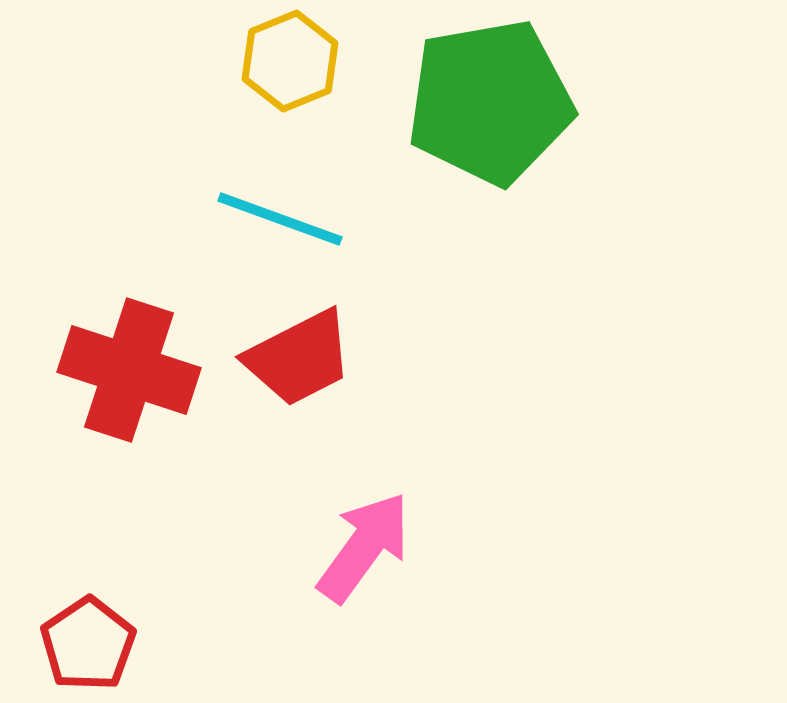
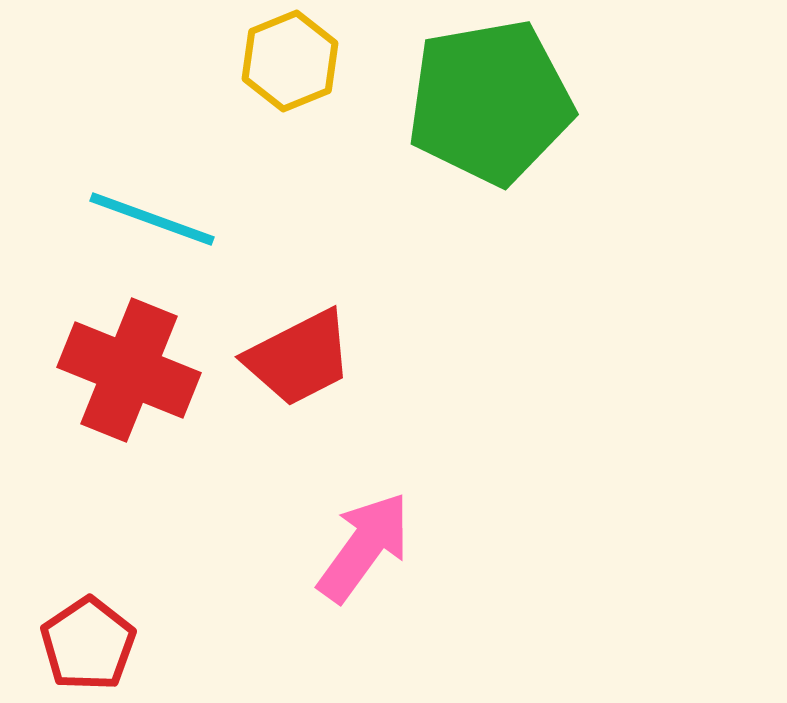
cyan line: moved 128 px left
red cross: rotated 4 degrees clockwise
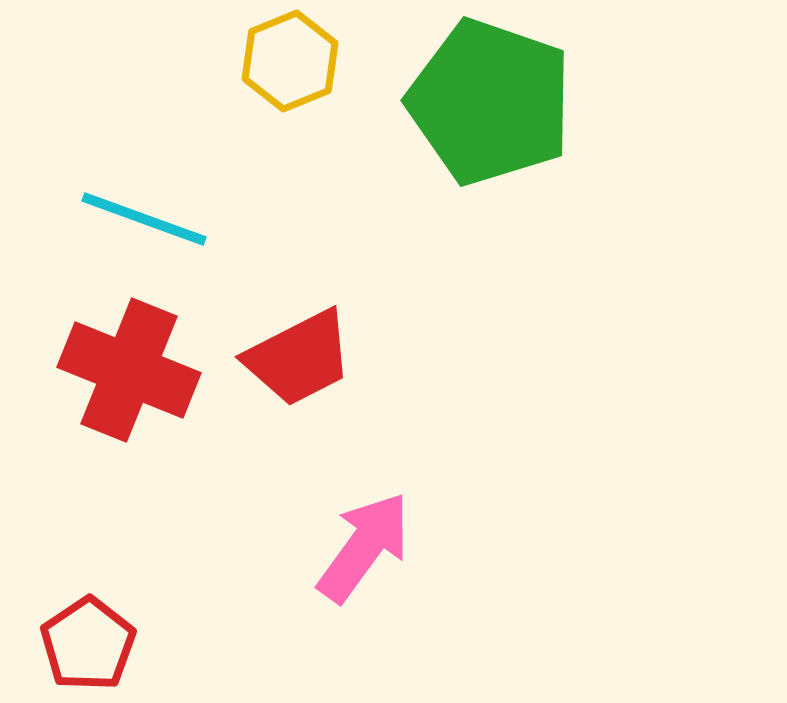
green pentagon: rotated 29 degrees clockwise
cyan line: moved 8 px left
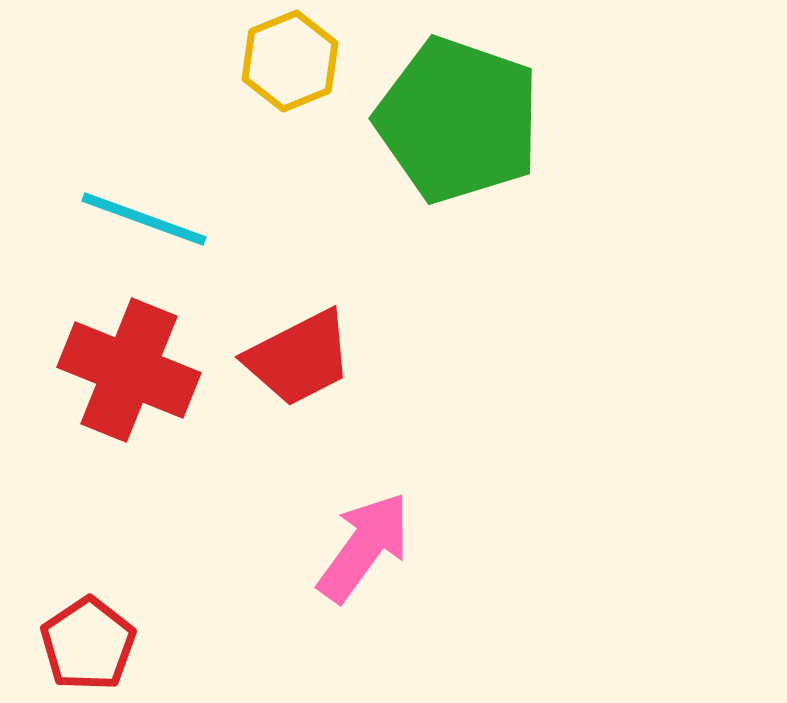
green pentagon: moved 32 px left, 18 px down
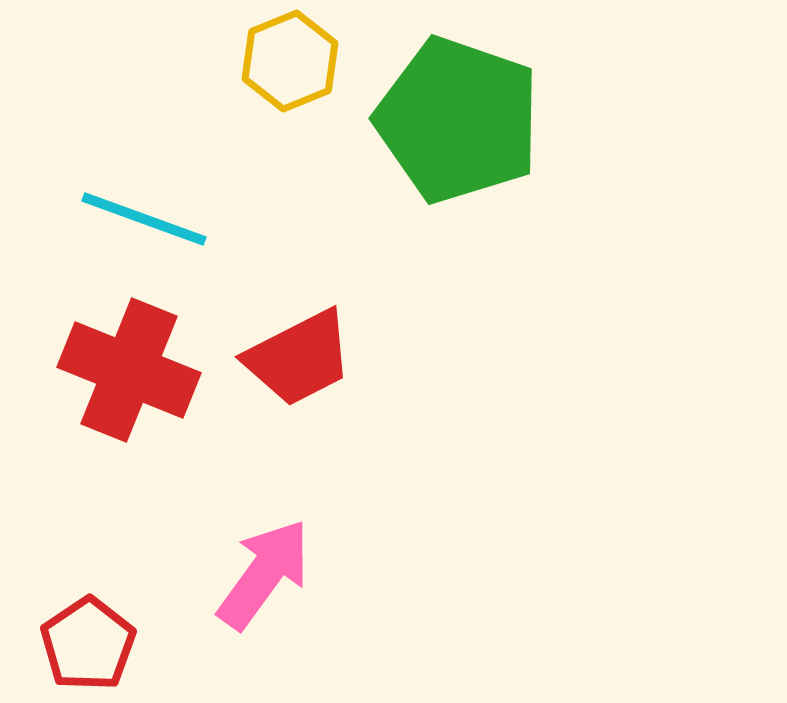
pink arrow: moved 100 px left, 27 px down
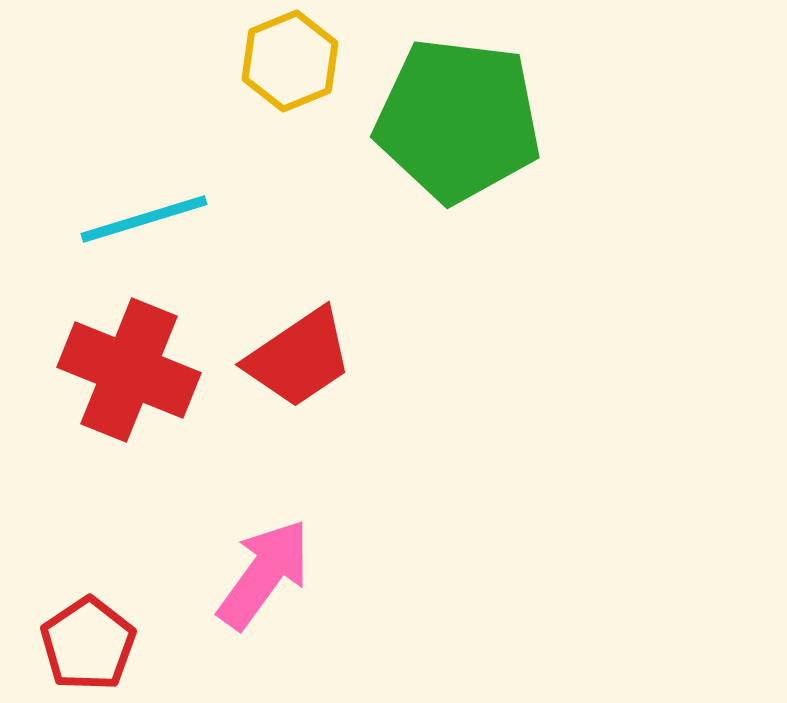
green pentagon: rotated 12 degrees counterclockwise
cyan line: rotated 37 degrees counterclockwise
red trapezoid: rotated 7 degrees counterclockwise
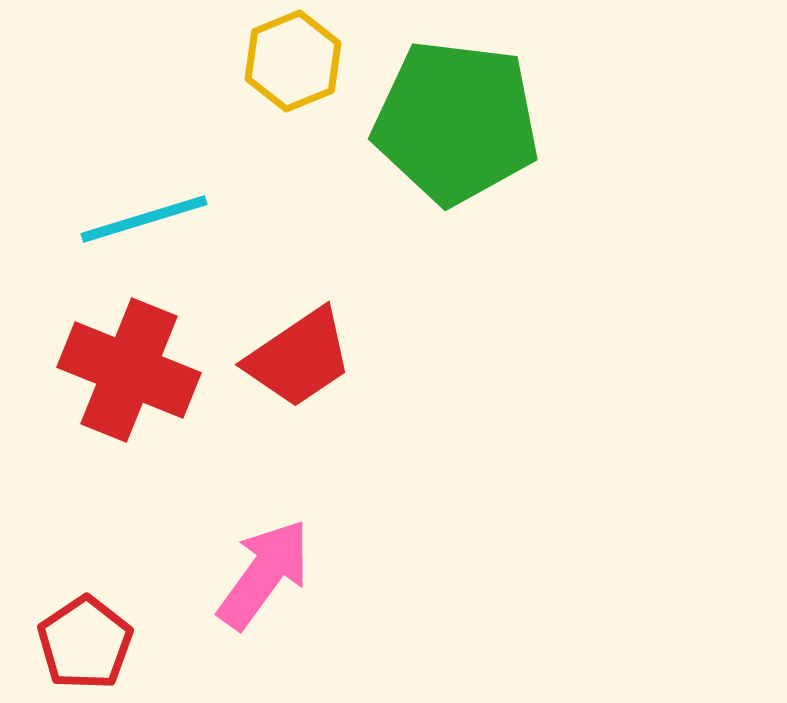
yellow hexagon: moved 3 px right
green pentagon: moved 2 px left, 2 px down
red pentagon: moved 3 px left, 1 px up
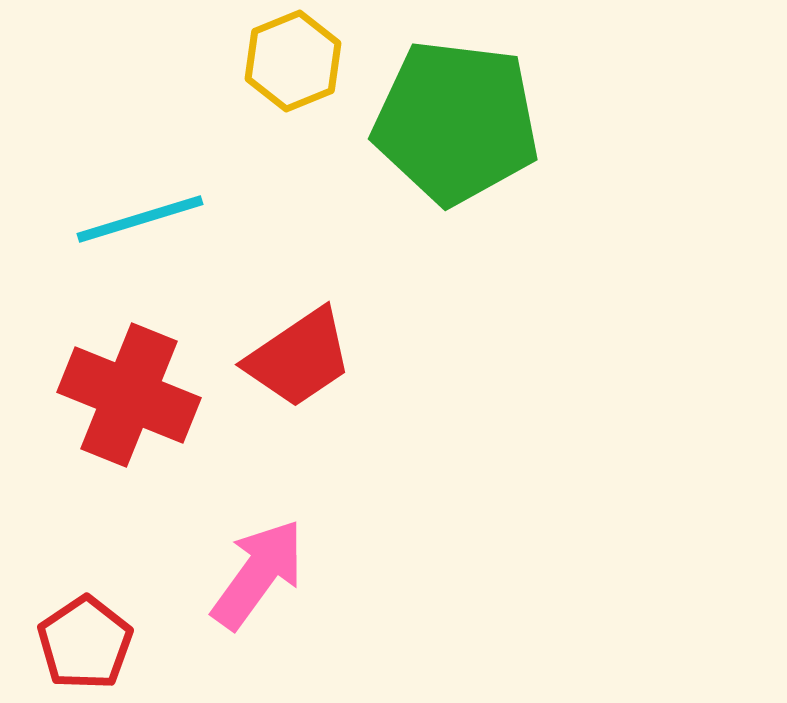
cyan line: moved 4 px left
red cross: moved 25 px down
pink arrow: moved 6 px left
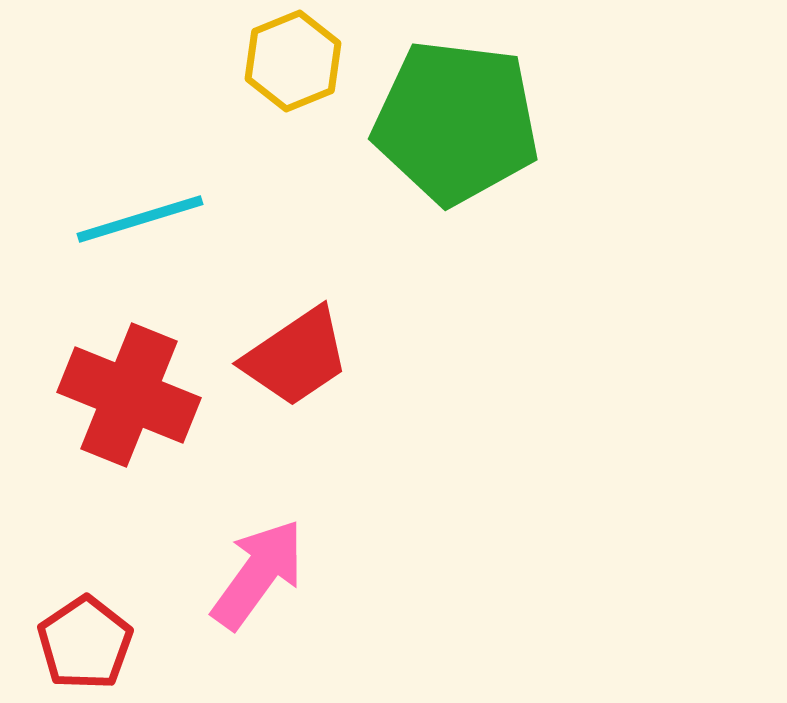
red trapezoid: moved 3 px left, 1 px up
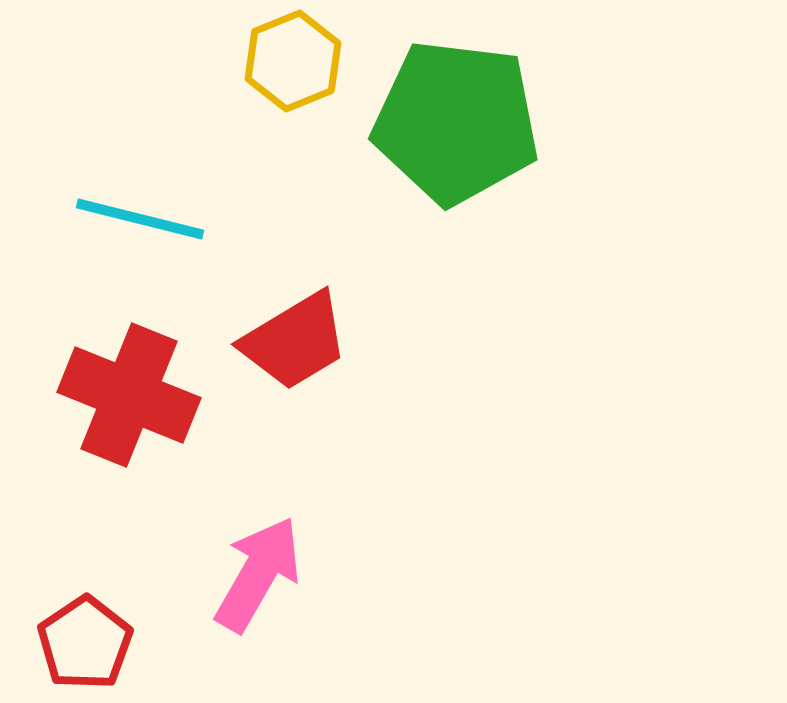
cyan line: rotated 31 degrees clockwise
red trapezoid: moved 1 px left, 16 px up; rotated 3 degrees clockwise
pink arrow: rotated 6 degrees counterclockwise
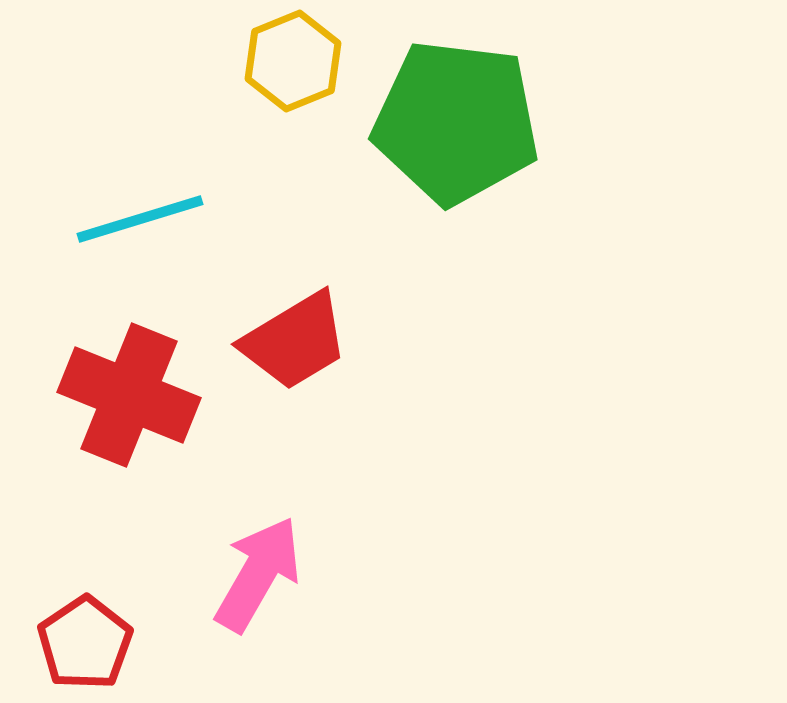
cyan line: rotated 31 degrees counterclockwise
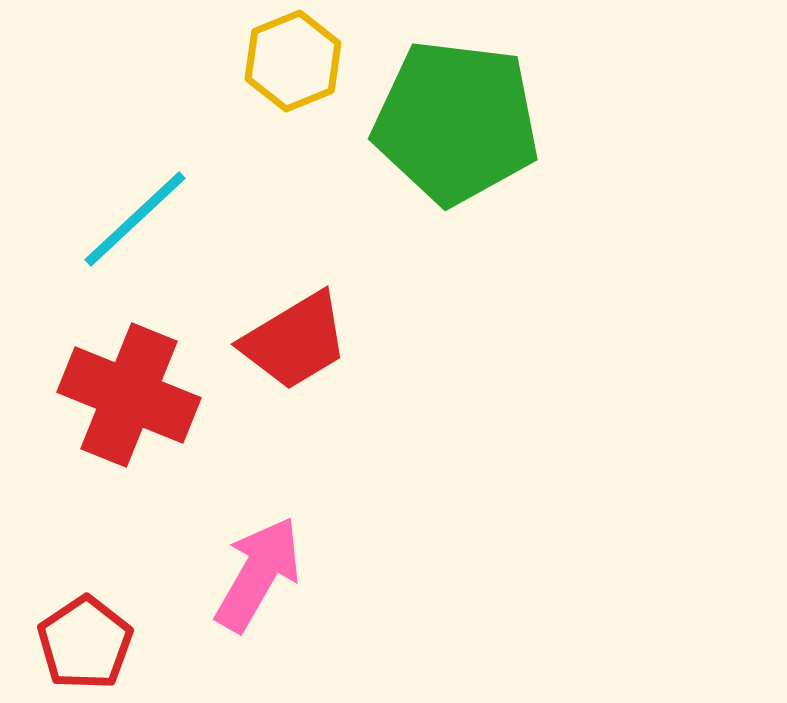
cyan line: moved 5 px left; rotated 26 degrees counterclockwise
